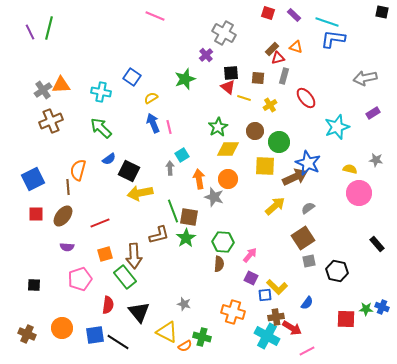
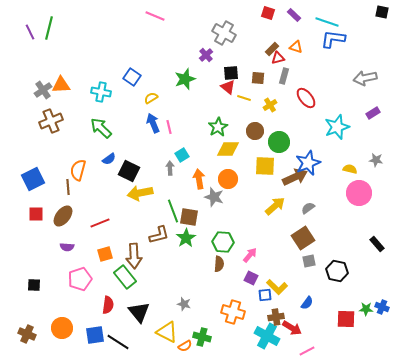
blue star at (308, 163): rotated 25 degrees clockwise
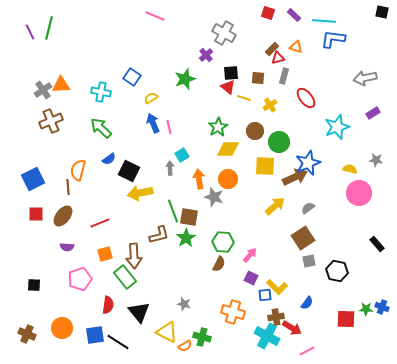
cyan line at (327, 22): moved 3 px left, 1 px up; rotated 15 degrees counterclockwise
brown semicircle at (219, 264): rotated 21 degrees clockwise
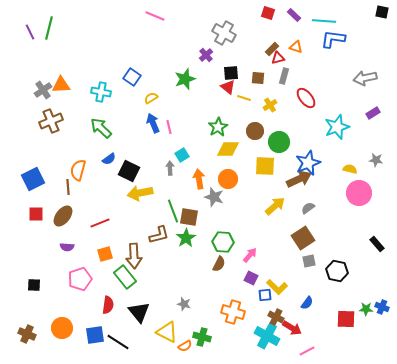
brown arrow at (295, 177): moved 4 px right, 2 px down
brown cross at (276, 317): rotated 35 degrees clockwise
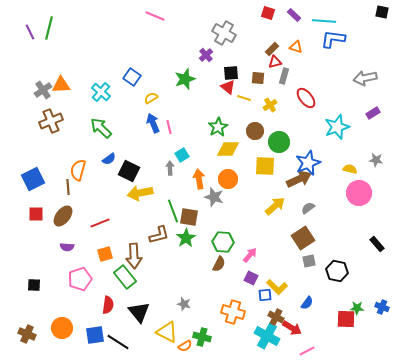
red triangle at (278, 58): moved 3 px left, 4 px down
cyan cross at (101, 92): rotated 30 degrees clockwise
green star at (366, 309): moved 9 px left, 1 px up
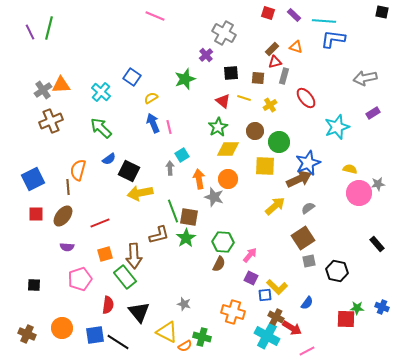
red triangle at (228, 87): moved 5 px left, 14 px down
gray star at (376, 160): moved 2 px right, 24 px down; rotated 16 degrees counterclockwise
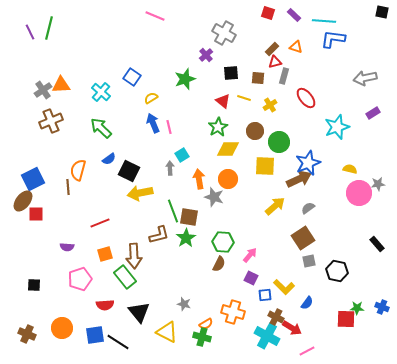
brown ellipse at (63, 216): moved 40 px left, 15 px up
yellow L-shape at (277, 287): moved 7 px right
red semicircle at (108, 305): moved 3 px left; rotated 78 degrees clockwise
orange semicircle at (185, 346): moved 21 px right, 22 px up
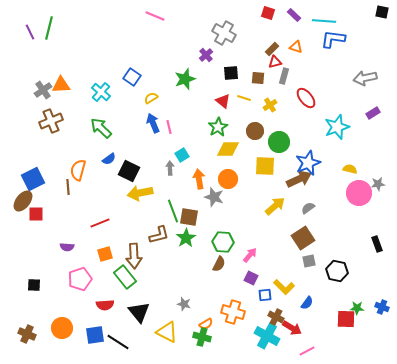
black rectangle at (377, 244): rotated 21 degrees clockwise
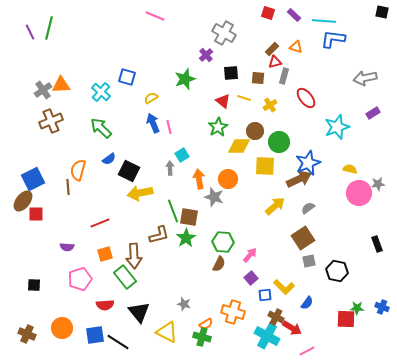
blue square at (132, 77): moved 5 px left; rotated 18 degrees counterclockwise
yellow diamond at (228, 149): moved 11 px right, 3 px up
purple square at (251, 278): rotated 24 degrees clockwise
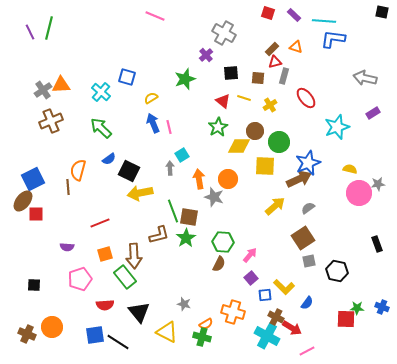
gray arrow at (365, 78): rotated 25 degrees clockwise
orange circle at (62, 328): moved 10 px left, 1 px up
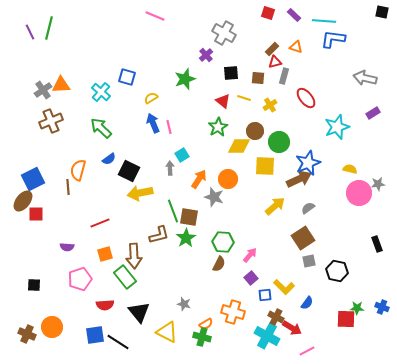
orange arrow at (199, 179): rotated 42 degrees clockwise
